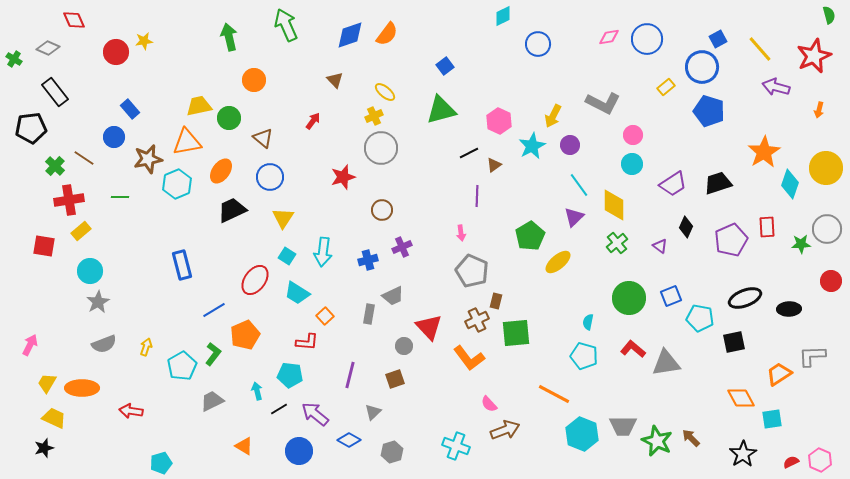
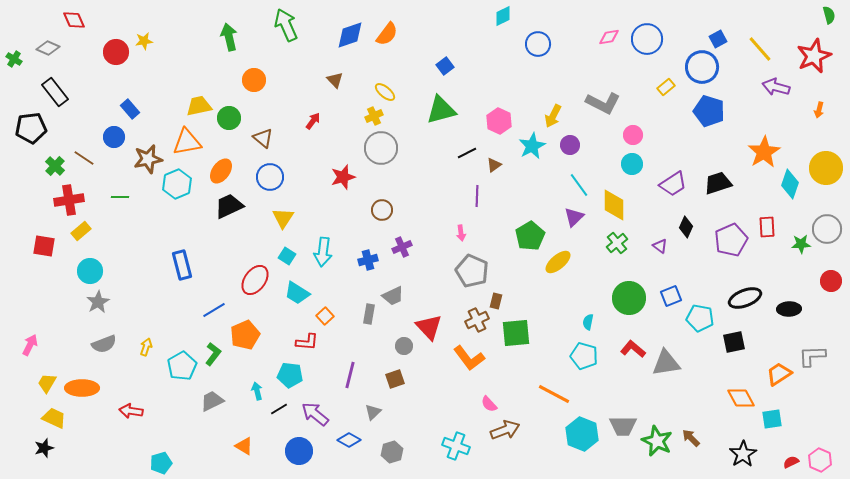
black line at (469, 153): moved 2 px left
black trapezoid at (232, 210): moved 3 px left, 4 px up
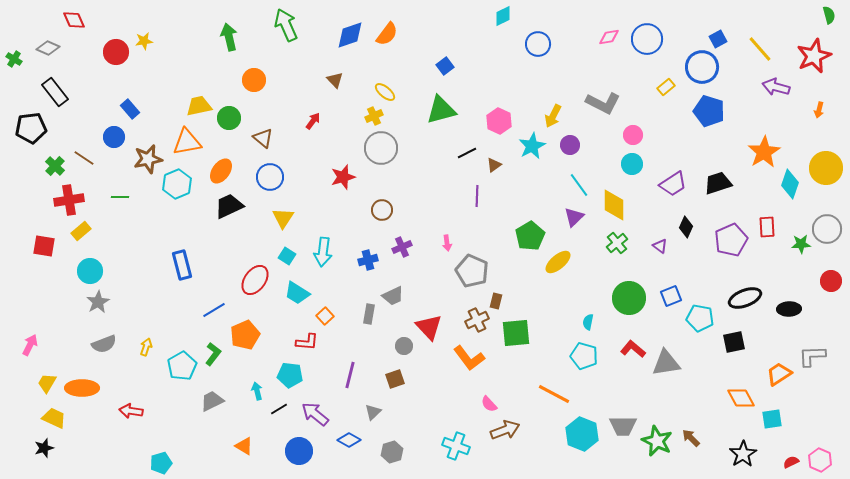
pink arrow at (461, 233): moved 14 px left, 10 px down
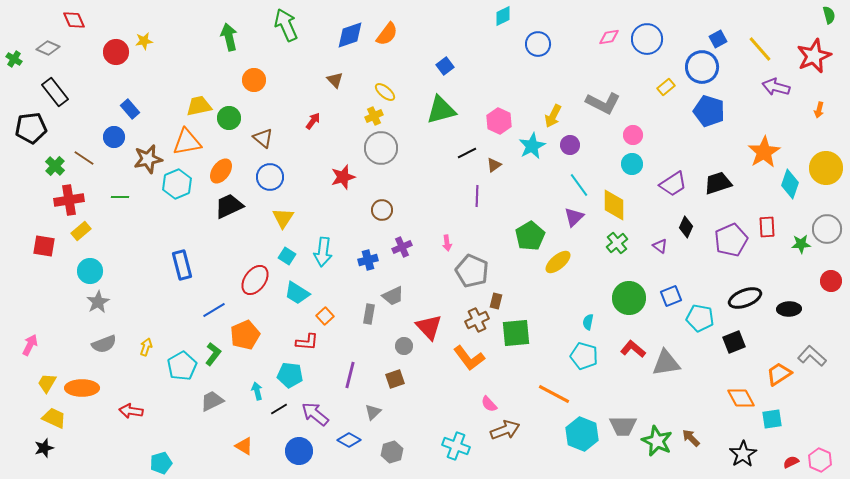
black square at (734, 342): rotated 10 degrees counterclockwise
gray L-shape at (812, 356): rotated 44 degrees clockwise
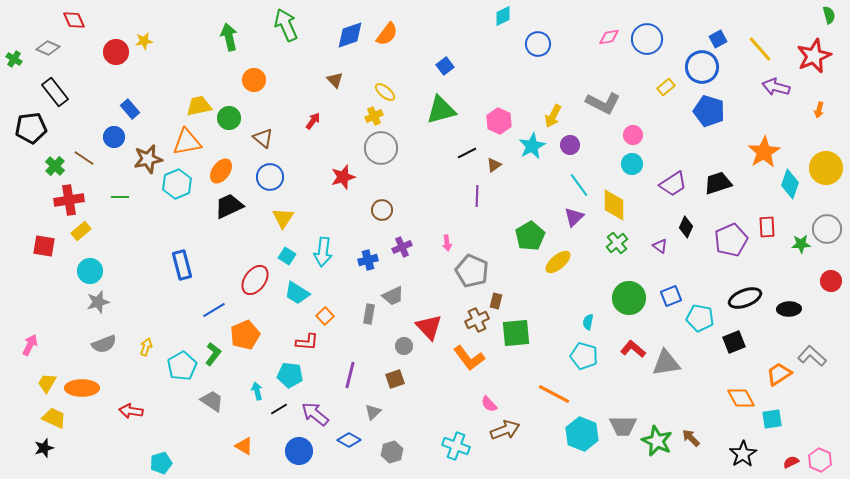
gray star at (98, 302): rotated 15 degrees clockwise
gray trapezoid at (212, 401): rotated 60 degrees clockwise
